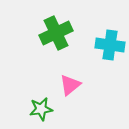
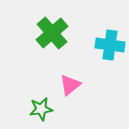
green cross: moved 4 px left; rotated 16 degrees counterclockwise
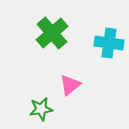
cyan cross: moved 1 px left, 2 px up
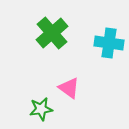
pink triangle: moved 1 px left, 3 px down; rotated 45 degrees counterclockwise
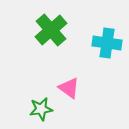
green cross: moved 1 px left, 3 px up
cyan cross: moved 2 px left
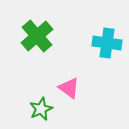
green cross: moved 14 px left, 6 px down
green star: rotated 15 degrees counterclockwise
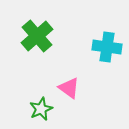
cyan cross: moved 4 px down
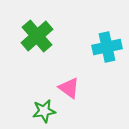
cyan cross: rotated 20 degrees counterclockwise
green star: moved 3 px right, 2 px down; rotated 15 degrees clockwise
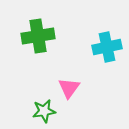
green cross: moved 1 px right; rotated 32 degrees clockwise
pink triangle: rotated 30 degrees clockwise
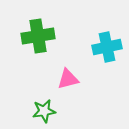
pink triangle: moved 1 px left, 9 px up; rotated 40 degrees clockwise
